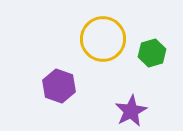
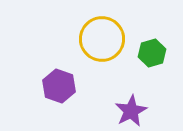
yellow circle: moved 1 px left
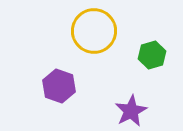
yellow circle: moved 8 px left, 8 px up
green hexagon: moved 2 px down
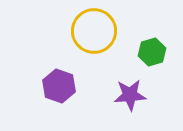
green hexagon: moved 3 px up
purple star: moved 1 px left, 16 px up; rotated 24 degrees clockwise
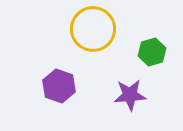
yellow circle: moved 1 px left, 2 px up
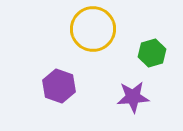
green hexagon: moved 1 px down
purple star: moved 3 px right, 2 px down
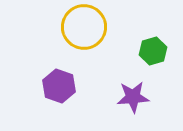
yellow circle: moved 9 px left, 2 px up
green hexagon: moved 1 px right, 2 px up
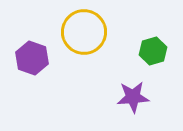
yellow circle: moved 5 px down
purple hexagon: moved 27 px left, 28 px up
